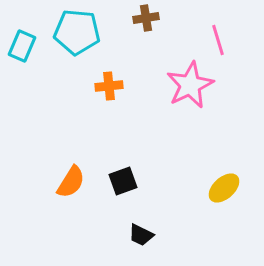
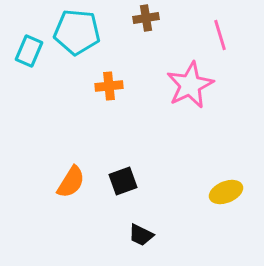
pink line: moved 2 px right, 5 px up
cyan rectangle: moved 7 px right, 5 px down
yellow ellipse: moved 2 px right, 4 px down; rotated 20 degrees clockwise
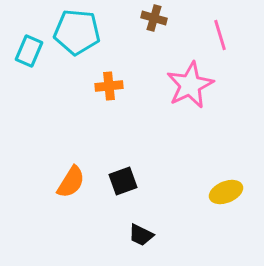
brown cross: moved 8 px right; rotated 25 degrees clockwise
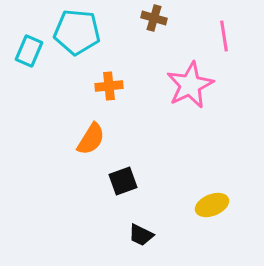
pink line: moved 4 px right, 1 px down; rotated 8 degrees clockwise
orange semicircle: moved 20 px right, 43 px up
yellow ellipse: moved 14 px left, 13 px down
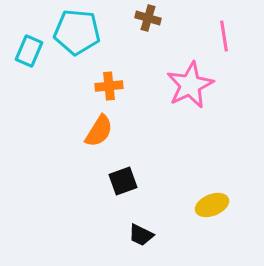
brown cross: moved 6 px left
orange semicircle: moved 8 px right, 8 px up
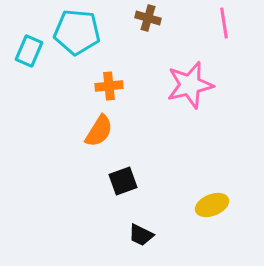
pink line: moved 13 px up
pink star: rotated 12 degrees clockwise
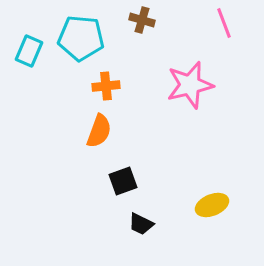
brown cross: moved 6 px left, 2 px down
pink line: rotated 12 degrees counterclockwise
cyan pentagon: moved 4 px right, 6 px down
orange cross: moved 3 px left
orange semicircle: rotated 12 degrees counterclockwise
black trapezoid: moved 11 px up
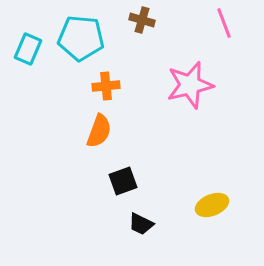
cyan rectangle: moved 1 px left, 2 px up
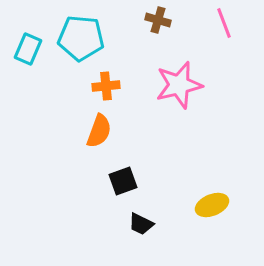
brown cross: moved 16 px right
pink star: moved 11 px left
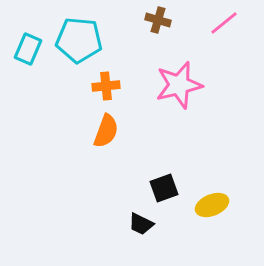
pink line: rotated 72 degrees clockwise
cyan pentagon: moved 2 px left, 2 px down
orange semicircle: moved 7 px right
black square: moved 41 px right, 7 px down
